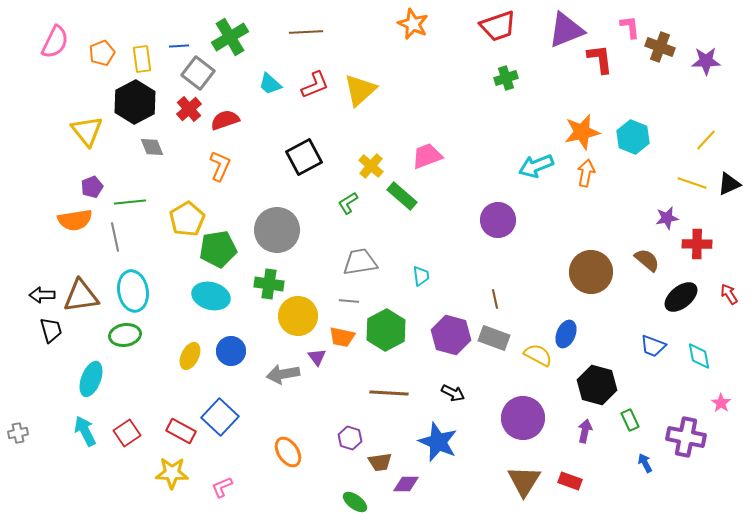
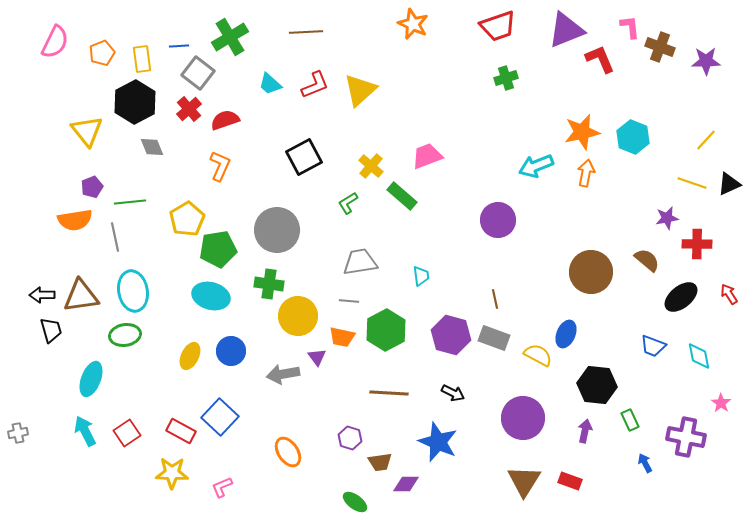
red L-shape at (600, 59): rotated 16 degrees counterclockwise
black hexagon at (597, 385): rotated 9 degrees counterclockwise
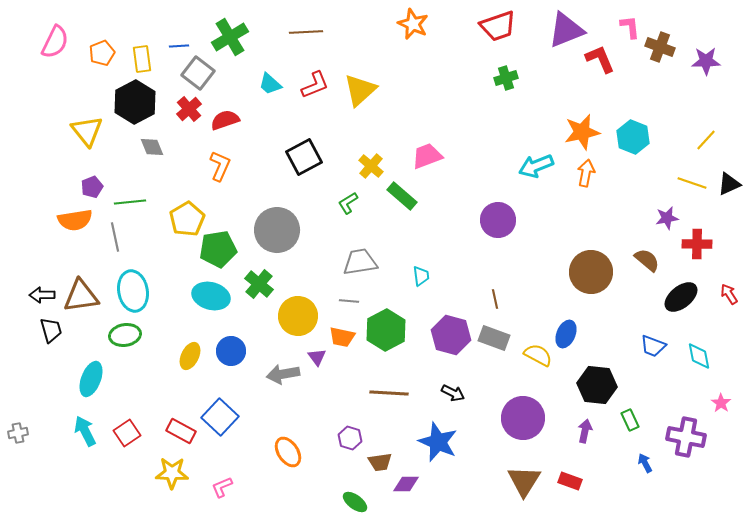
green cross at (269, 284): moved 10 px left; rotated 32 degrees clockwise
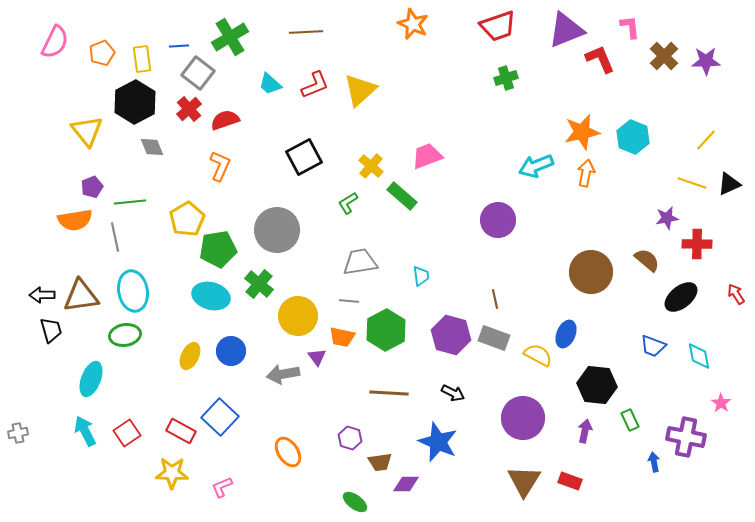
brown cross at (660, 47): moved 4 px right, 9 px down; rotated 24 degrees clockwise
red arrow at (729, 294): moved 7 px right
blue arrow at (645, 463): moved 9 px right, 1 px up; rotated 18 degrees clockwise
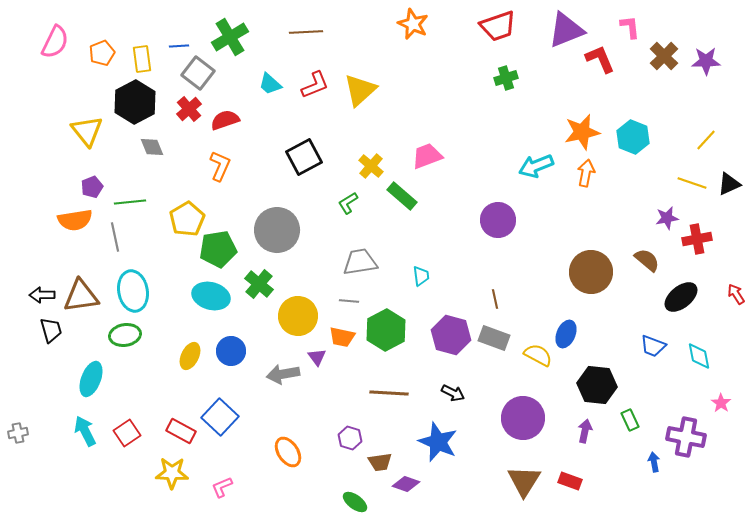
red cross at (697, 244): moved 5 px up; rotated 12 degrees counterclockwise
purple diamond at (406, 484): rotated 20 degrees clockwise
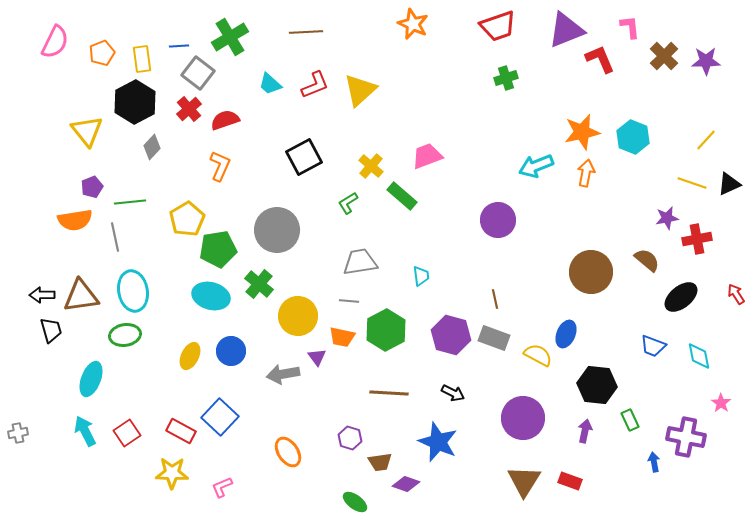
gray diamond at (152, 147): rotated 65 degrees clockwise
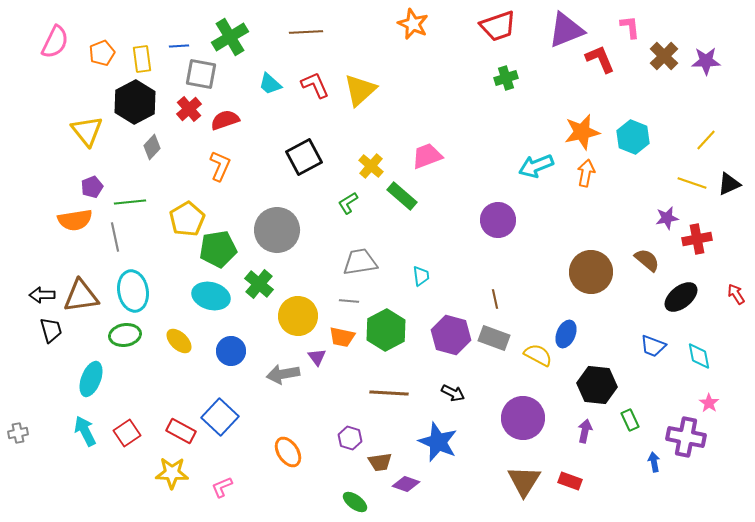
gray square at (198, 73): moved 3 px right, 1 px down; rotated 28 degrees counterclockwise
red L-shape at (315, 85): rotated 92 degrees counterclockwise
yellow ellipse at (190, 356): moved 11 px left, 15 px up; rotated 72 degrees counterclockwise
pink star at (721, 403): moved 12 px left
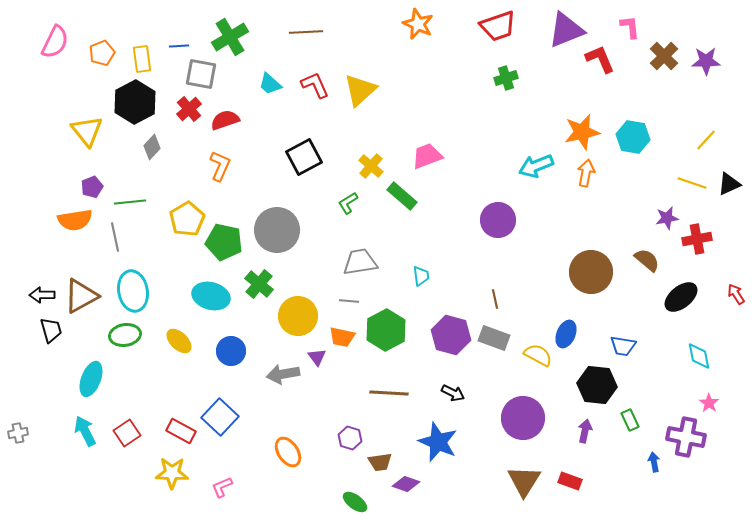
orange star at (413, 24): moved 5 px right
cyan hexagon at (633, 137): rotated 12 degrees counterclockwise
green pentagon at (218, 249): moved 6 px right, 7 px up; rotated 21 degrees clockwise
brown triangle at (81, 296): rotated 21 degrees counterclockwise
blue trapezoid at (653, 346): moved 30 px left; rotated 12 degrees counterclockwise
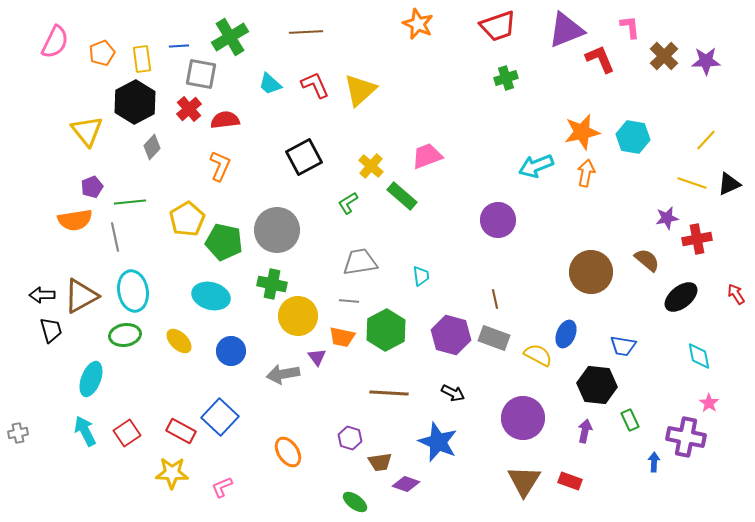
red semicircle at (225, 120): rotated 12 degrees clockwise
green cross at (259, 284): moved 13 px right; rotated 28 degrees counterclockwise
blue arrow at (654, 462): rotated 12 degrees clockwise
